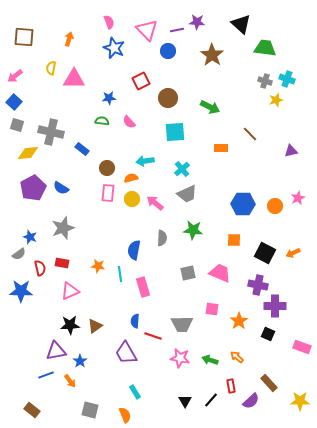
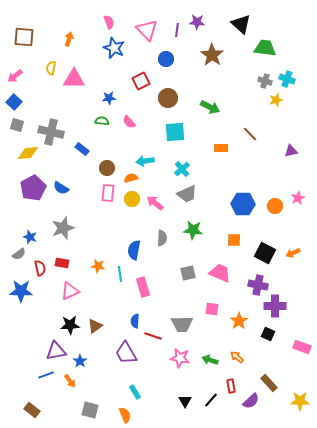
purple line at (177, 30): rotated 72 degrees counterclockwise
blue circle at (168, 51): moved 2 px left, 8 px down
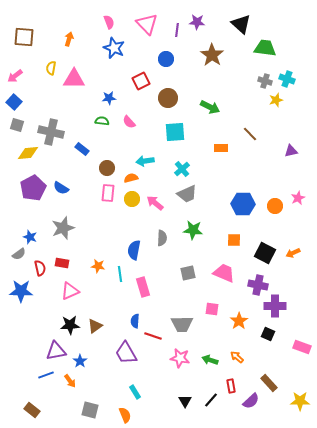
pink triangle at (147, 30): moved 6 px up
pink trapezoid at (220, 273): moved 4 px right
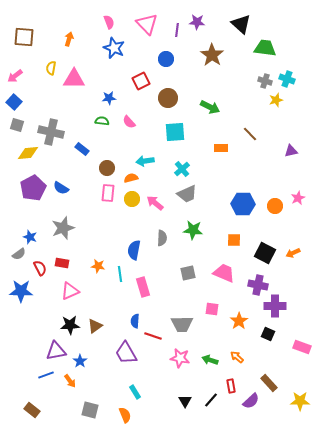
red semicircle at (40, 268): rotated 14 degrees counterclockwise
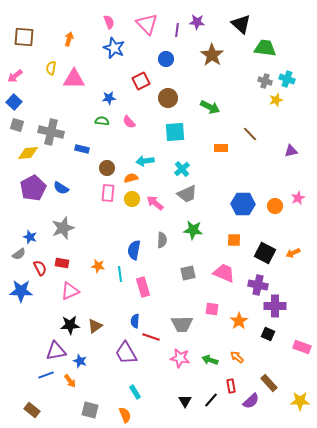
blue rectangle at (82, 149): rotated 24 degrees counterclockwise
gray semicircle at (162, 238): moved 2 px down
red line at (153, 336): moved 2 px left, 1 px down
blue star at (80, 361): rotated 16 degrees counterclockwise
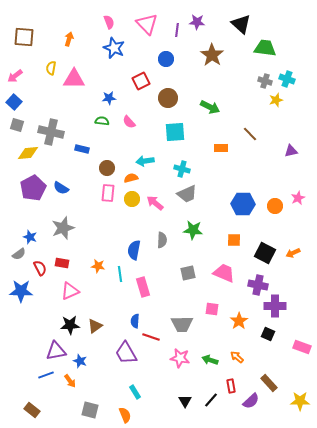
cyan cross at (182, 169): rotated 35 degrees counterclockwise
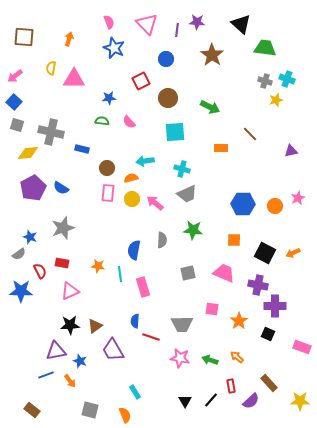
red semicircle at (40, 268): moved 3 px down
purple trapezoid at (126, 353): moved 13 px left, 3 px up
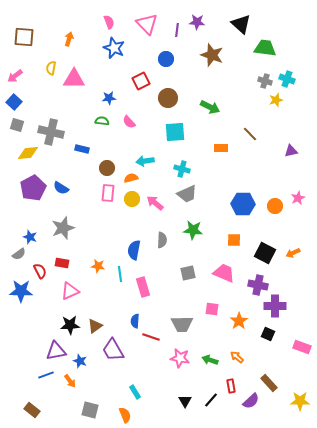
brown star at (212, 55): rotated 15 degrees counterclockwise
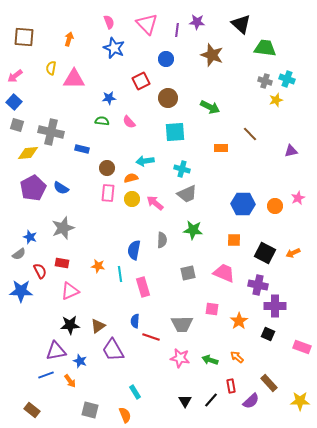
brown triangle at (95, 326): moved 3 px right
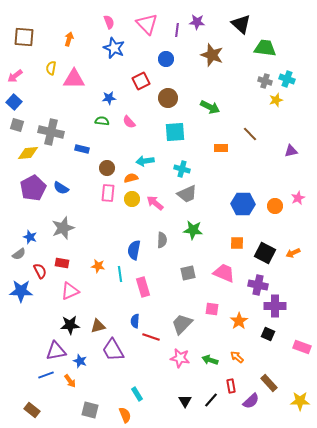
orange square at (234, 240): moved 3 px right, 3 px down
gray trapezoid at (182, 324): rotated 135 degrees clockwise
brown triangle at (98, 326): rotated 21 degrees clockwise
cyan rectangle at (135, 392): moved 2 px right, 2 px down
